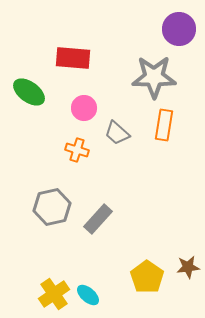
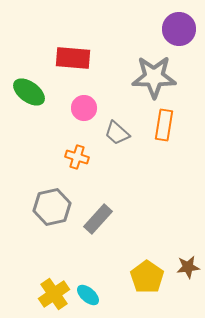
orange cross: moved 7 px down
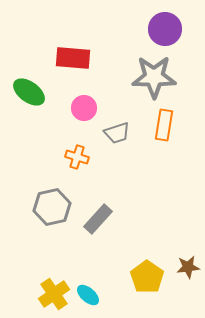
purple circle: moved 14 px left
gray trapezoid: rotated 60 degrees counterclockwise
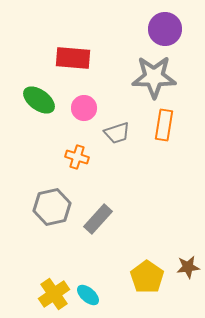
green ellipse: moved 10 px right, 8 px down
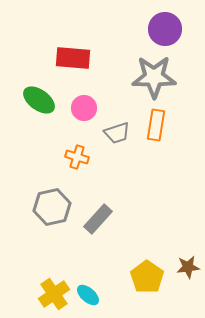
orange rectangle: moved 8 px left
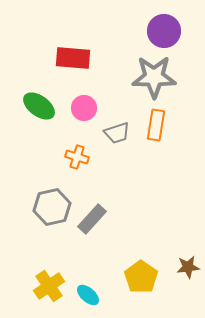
purple circle: moved 1 px left, 2 px down
green ellipse: moved 6 px down
gray rectangle: moved 6 px left
yellow pentagon: moved 6 px left
yellow cross: moved 5 px left, 8 px up
